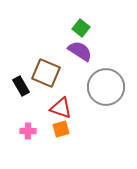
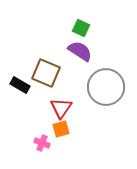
green square: rotated 12 degrees counterclockwise
black rectangle: moved 1 px left, 1 px up; rotated 30 degrees counterclockwise
red triangle: rotated 45 degrees clockwise
pink cross: moved 14 px right, 12 px down; rotated 21 degrees clockwise
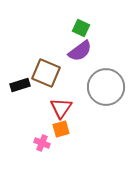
purple semicircle: rotated 110 degrees clockwise
black rectangle: rotated 48 degrees counterclockwise
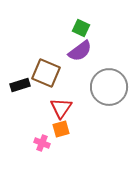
gray circle: moved 3 px right
